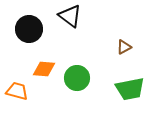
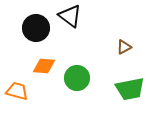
black circle: moved 7 px right, 1 px up
orange diamond: moved 3 px up
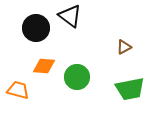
green circle: moved 1 px up
orange trapezoid: moved 1 px right, 1 px up
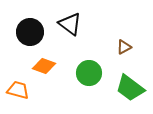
black triangle: moved 8 px down
black circle: moved 6 px left, 4 px down
orange diamond: rotated 15 degrees clockwise
green circle: moved 12 px right, 4 px up
green trapezoid: moved 1 px up; rotated 48 degrees clockwise
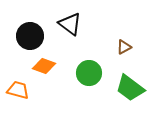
black circle: moved 4 px down
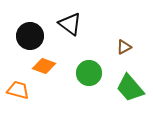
green trapezoid: rotated 12 degrees clockwise
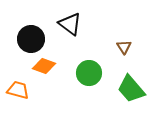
black circle: moved 1 px right, 3 px down
brown triangle: rotated 35 degrees counterclockwise
green trapezoid: moved 1 px right, 1 px down
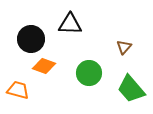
black triangle: rotated 35 degrees counterclockwise
brown triangle: rotated 14 degrees clockwise
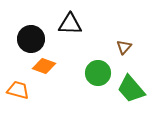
green circle: moved 9 px right
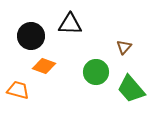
black circle: moved 3 px up
green circle: moved 2 px left, 1 px up
